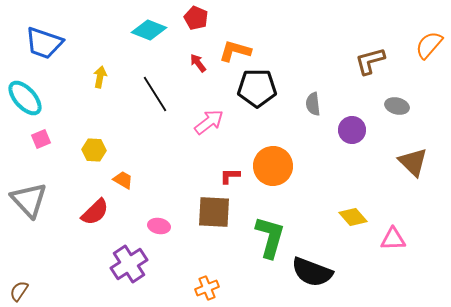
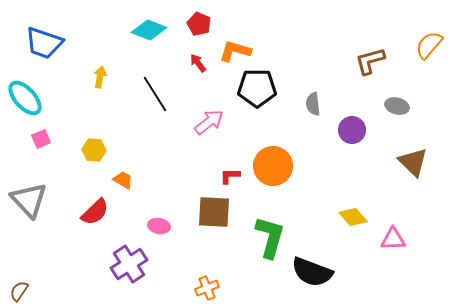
red pentagon: moved 3 px right, 6 px down
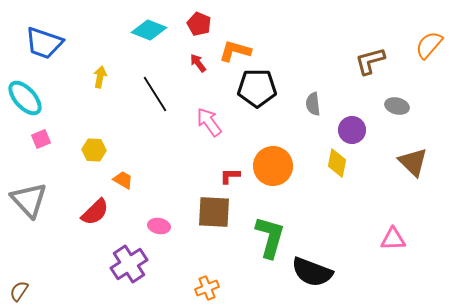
pink arrow: rotated 88 degrees counterclockwise
yellow diamond: moved 16 px left, 54 px up; rotated 52 degrees clockwise
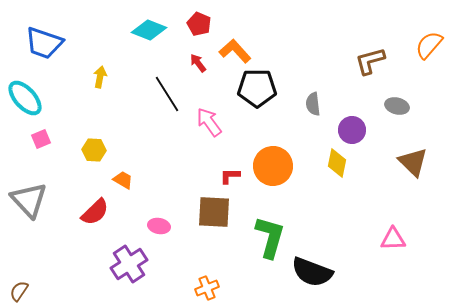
orange L-shape: rotated 32 degrees clockwise
black line: moved 12 px right
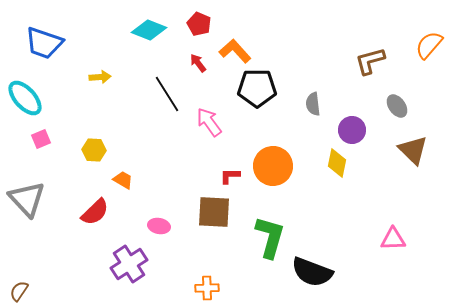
yellow arrow: rotated 75 degrees clockwise
gray ellipse: rotated 40 degrees clockwise
brown triangle: moved 12 px up
gray triangle: moved 2 px left, 1 px up
orange cross: rotated 20 degrees clockwise
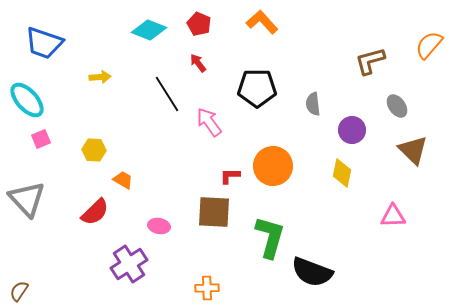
orange L-shape: moved 27 px right, 29 px up
cyan ellipse: moved 2 px right, 2 px down
yellow diamond: moved 5 px right, 10 px down
pink triangle: moved 23 px up
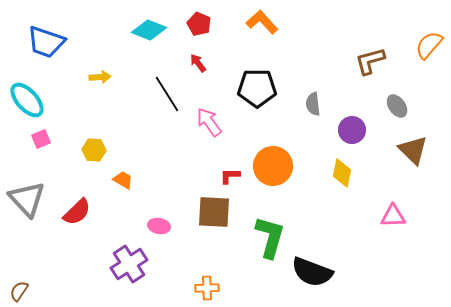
blue trapezoid: moved 2 px right, 1 px up
red semicircle: moved 18 px left
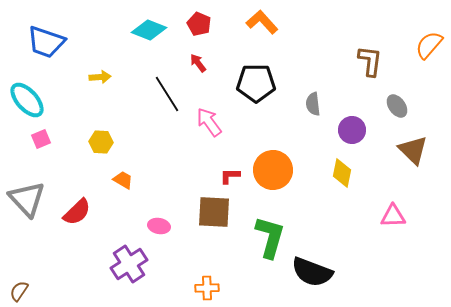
brown L-shape: rotated 112 degrees clockwise
black pentagon: moved 1 px left, 5 px up
yellow hexagon: moved 7 px right, 8 px up
orange circle: moved 4 px down
